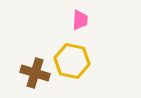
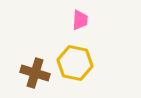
yellow hexagon: moved 3 px right, 2 px down
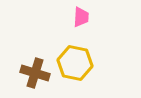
pink trapezoid: moved 1 px right, 3 px up
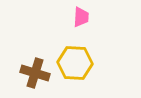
yellow hexagon: rotated 8 degrees counterclockwise
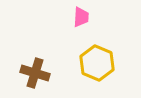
yellow hexagon: moved 22 px right; rotated 20 degrees clockwise
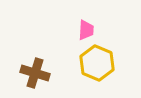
pink trapezoid: moved 5 px right, 13 px down
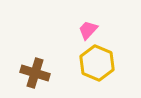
pink trapezoid: moved 2 px right; rotated 140 degrees counterclockwise
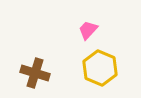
yellow hexagon: moved 3 px right, 5 px down
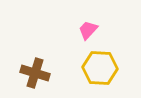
yellow hexagon: rotated 20 degrees counterclockwise
